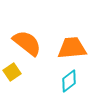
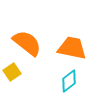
orange trapezoid: rotated 16 degrees clockwise
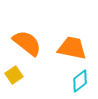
yellow square: moved 2 px right, 3 px down
cyan diamond: moved 11 px right
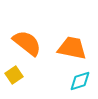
cyan diamond: rotated 20 degrees clockwise
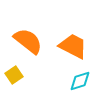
orange semicircle: moved 1 px right, 2 px up
orange trapezoid: moved 1 px right, 2 px up; rotated 16 degrees clockwise
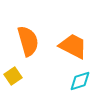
orange semicircle: rotated 36 degrees clockwise
yellow square: moved 1 px left, 1 px down
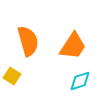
orange trapezoid: rotated 96 degrees clockwise
yellow square: moved 1 px left; rotated 24 degrees counterclockwise
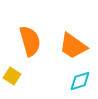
orange semicircle: moved 2 px right
orange trapezoid: rotated 92 degrees clockwise
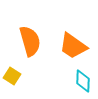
cyan diamond: moved 3 px right; rotated 70 degrees counterclockwise
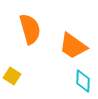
orange semicircle: moved 12 px up
